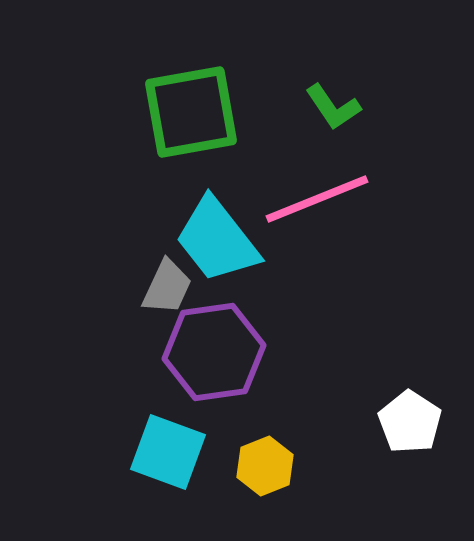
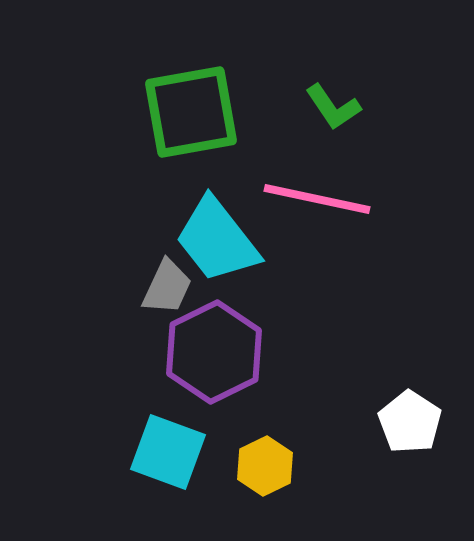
pink line: rotated 34 degrees clockwise
purple hexagon: rotated 18 degrees counterclockwise
yellow hexagon: rotated 4 degrees counterclockwise
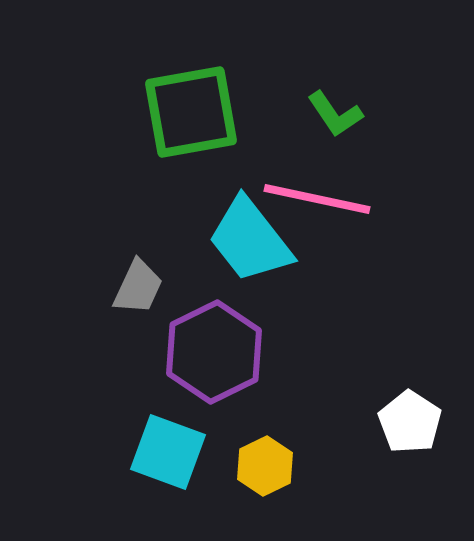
green L-shape: moved 2 px right, 7 px down
cyan trapezoid: moved 33 px right
gray trapezoid: moved 29 px left
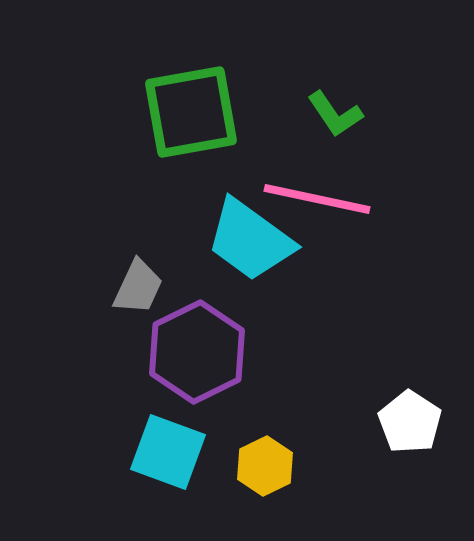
cyan trapezoid: rotated 16 degrees counterclockwise
purple hexagon: moved 17 px left
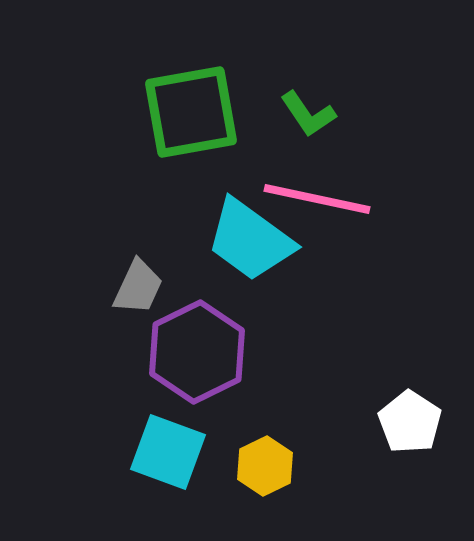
green L-shape: moved 27 px left
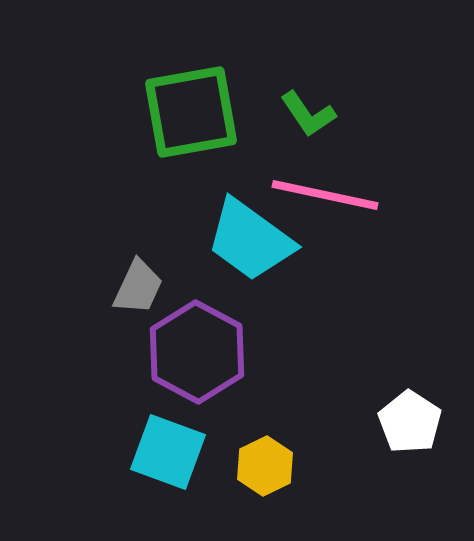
pink line: moved 8 px right, 4 px up
purple hexagon: rotated 6 degrees counterclockwise
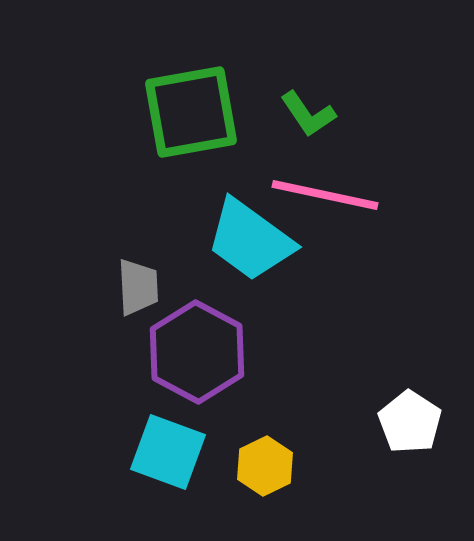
gray trapezoid: rotated 28 degrees counterclockwise
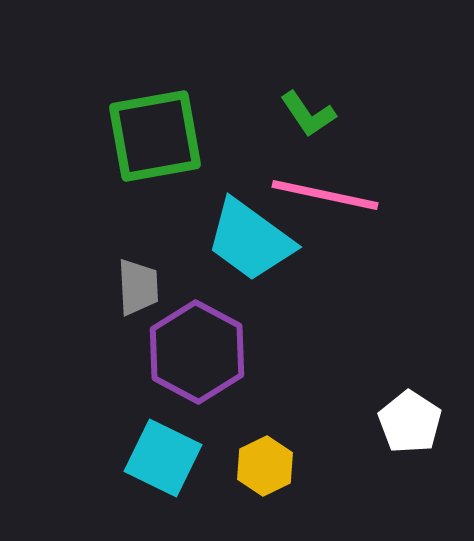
green square: moved 36 px left, 24 px down
cyan square: moved 5 px left, 6 px down; rotated 6 degrees clockwise
